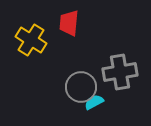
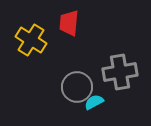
gray circle: moved 4 px left
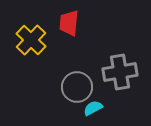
yellow cross: rotated 12 degrees clockwise
cyan semicircle: moved 1 px left, 6 px down
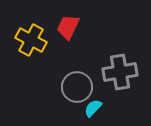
red trapezoid: moved 1 px left, 4 px down; rotated 20 degrees clockwise
yellow cross: rotated 16 degrees counterclockwise
cyan semicircle: rotated 18 degrees counterclockwise
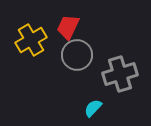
yellow cross: rotated 32 degrees clockwise
gray cross: moved 2 px down; rotated 8 degrees counterclockwise
gray circle: moved 32 px up
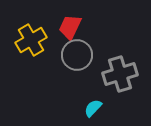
red trapezoid: moved 2 px right
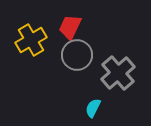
gray cross: moved 2 px left, 1 px up; rotated 24 degrees counterclockwise
cyan semicircle: rotated 18 degrees counterclockwise
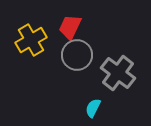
gray cross: rotated 12 degrees counterclockwise
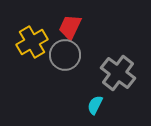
yellow cross: moved 1 px right, 2 px down
gray circle: moved 12 px left
cyan semicircle: moved 2 px right, 3 px up
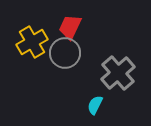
gray circle: moved 2 px up
gray cross: rotated 12 degrees clockwise
